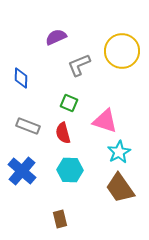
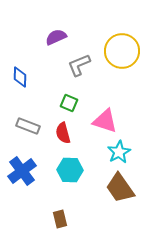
blue diamond: moved 1 px left, 1 px up
blue cross: rotated 12 degrees clockwise
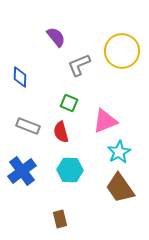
purple semicircle: rotated 75 degrees clockwise
pink triangle: rotated 40 degrees counterclockwise
red semicircle: moved 2 px left, 1 px up
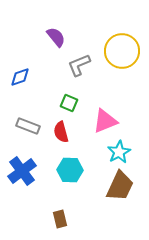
blue diamond: rotated 70 degrees clockwise
brown trapezoid: moved 2 px up; rotated 120 degrees counterclockwise
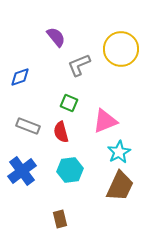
yellow circle: moved 1 px left, 2 px up
cyan hexagon: rotated 10 degrees counterclockwise
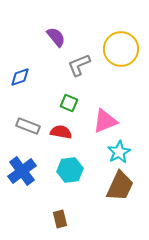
red semicircle: rotated 115 degrees clockwise
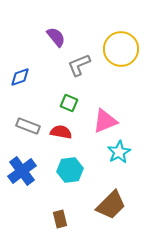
brown trapezoid: moved 9 px left, 19 px down; rotated 20 degrees clockwise
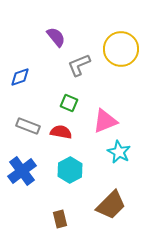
cyan star: rotated 15 degrees counterclockwise
cyan hexagon: rotated 20 degrees counterclockwise
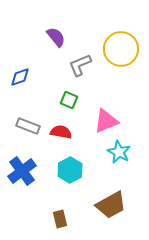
gray L-shape: moved 1 px right
green square: moved 3 px up
pink triangle: moved 1 px right
brown trapezoid: rotated 16 degrees clockwise
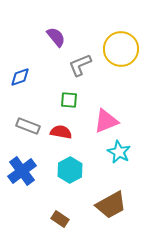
green square: rotated 18 degrees counterclockwise
brown rectangle: rotated 42 degrees counterclockwise
